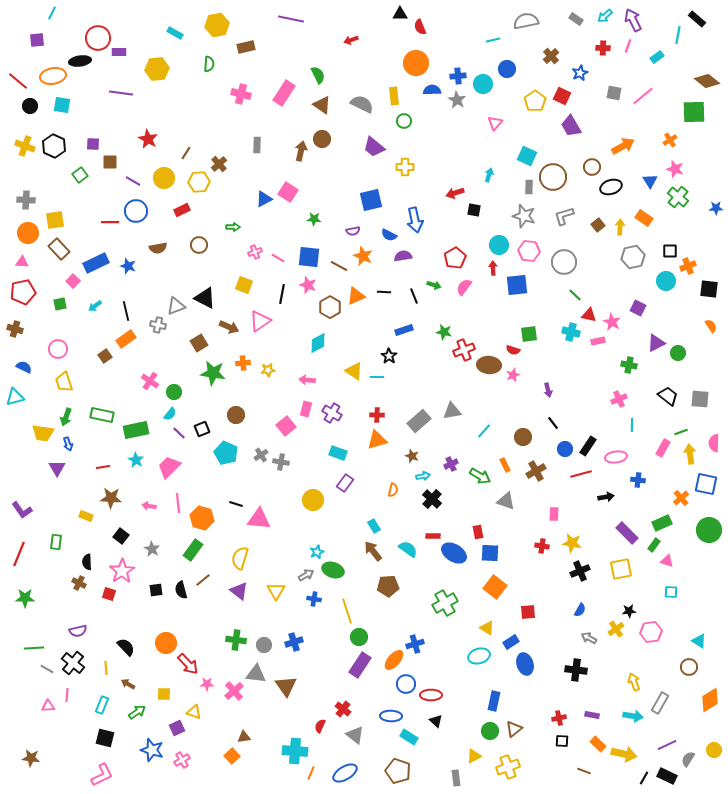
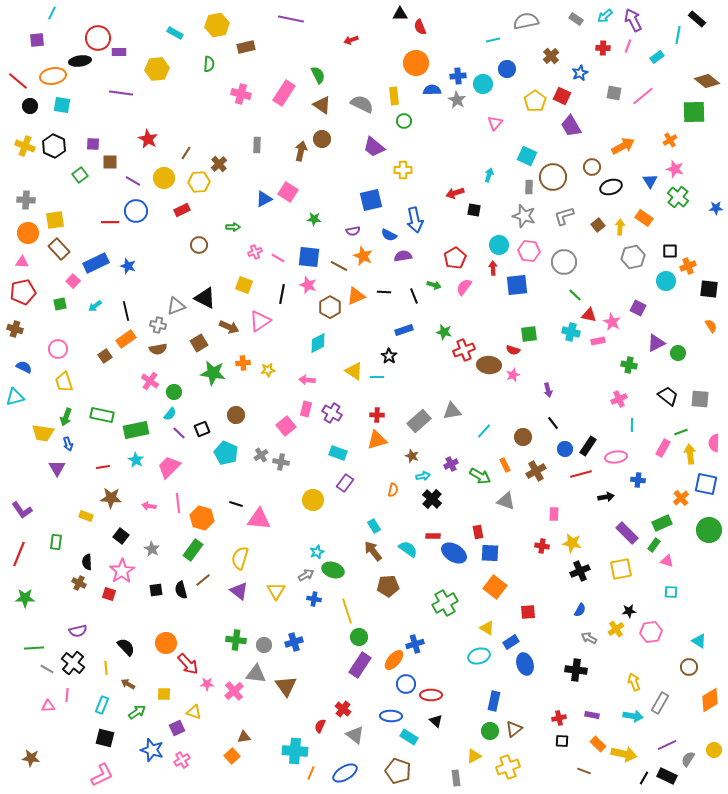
yellow cross at (405, 167): moved 2 px left, 3 px down
brown semicircle at (158, 248): moved 101 px down
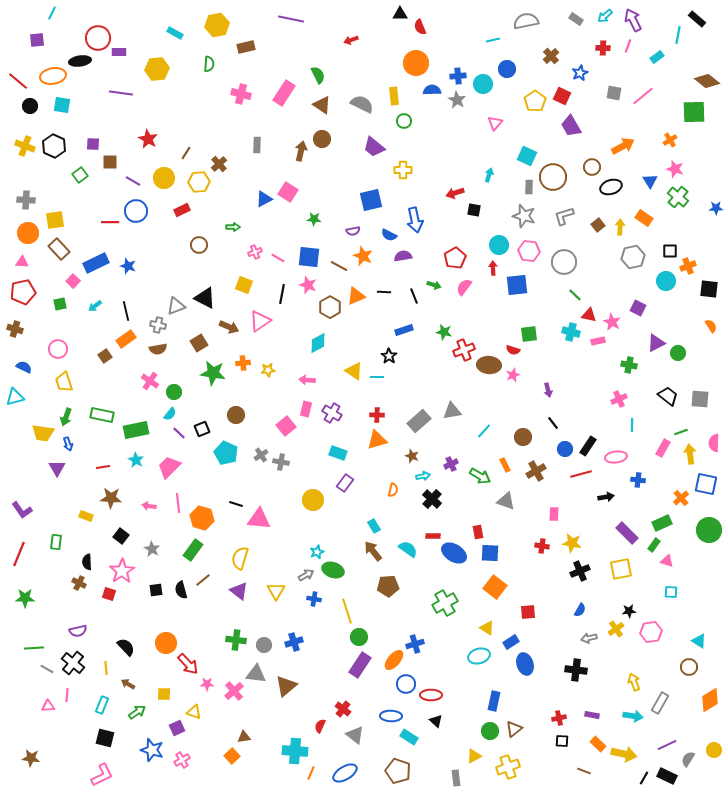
gray arrow at (589, 638): rotated 42 degrees counterclockwise
brown triangle at (286, 686): rotated 25 degrees clockwise
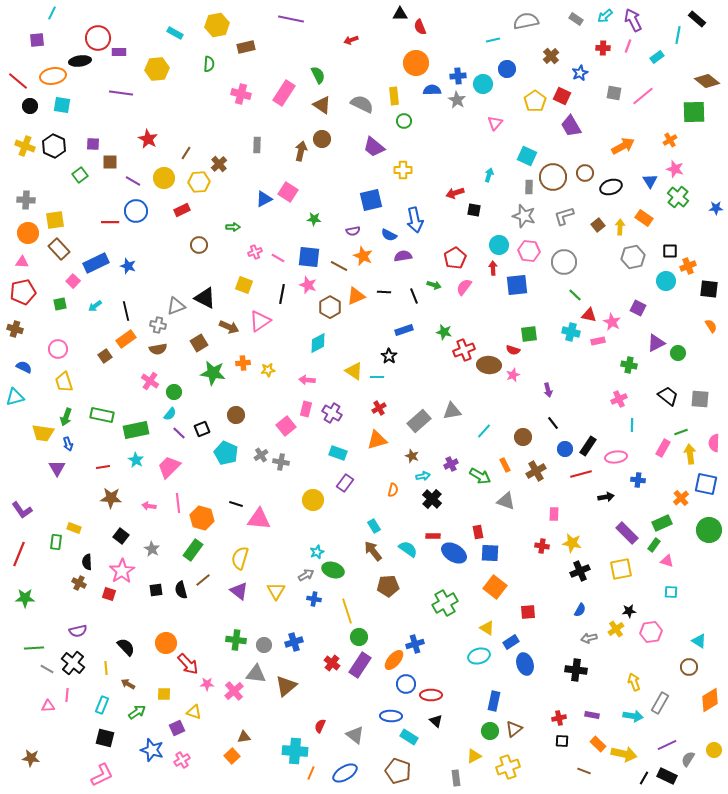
brown circle at (592, 167): moved 7 px left, 6 px down
red cross at (377, 415): moved 2 px right, 7 px up; rotated 32 degrees counterclockwise
yellow rectangle at (86, 516): moved 12 px left, 12 px down
red cross at (343, 709): moved 11 px left, 46 px up
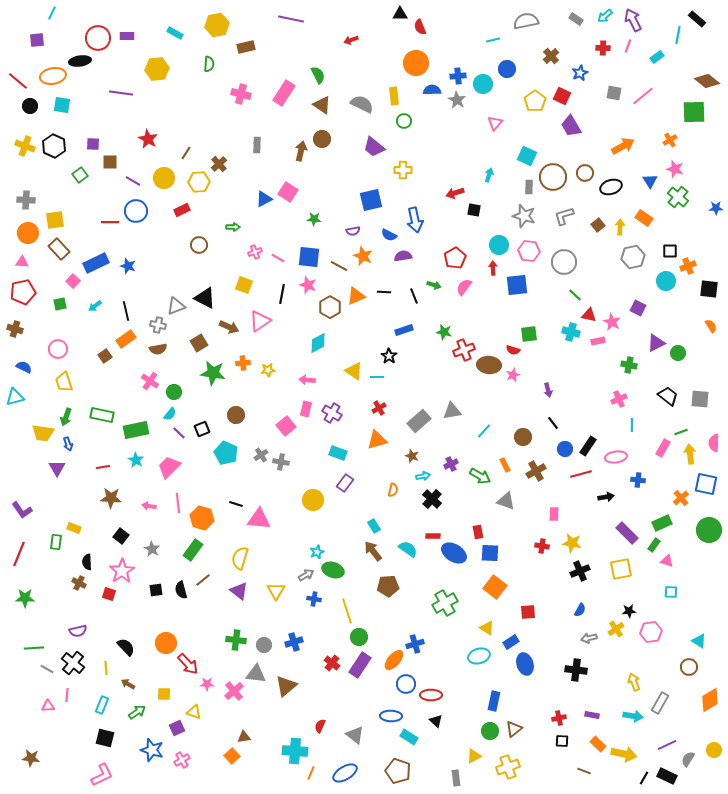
purple rectangle at (119, 52): moved 8 px right, 16 px up
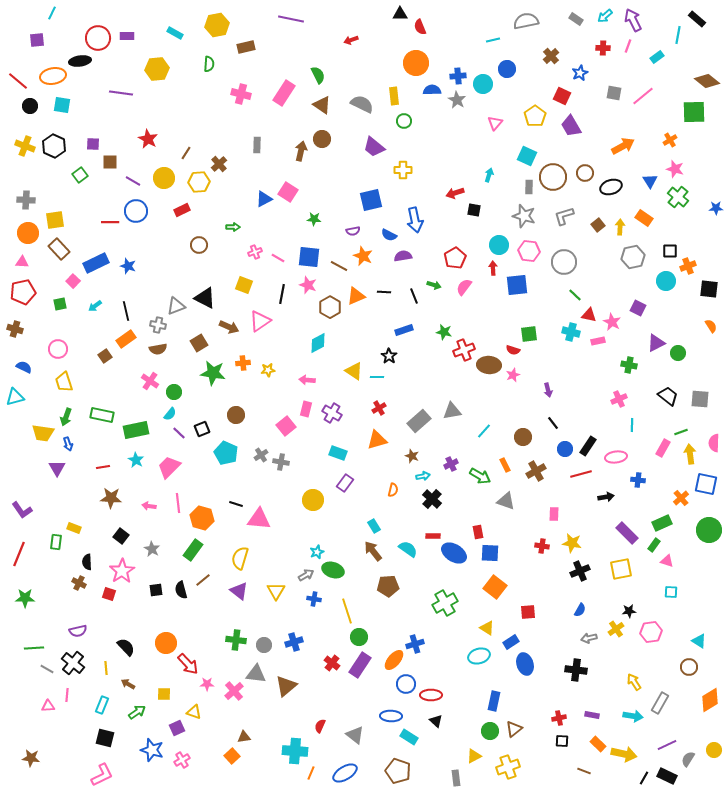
yellow pentagon at (535, 101): moved 15 px down
yellow arrow at (634, 682): rotated 12 degrees counterclockwise
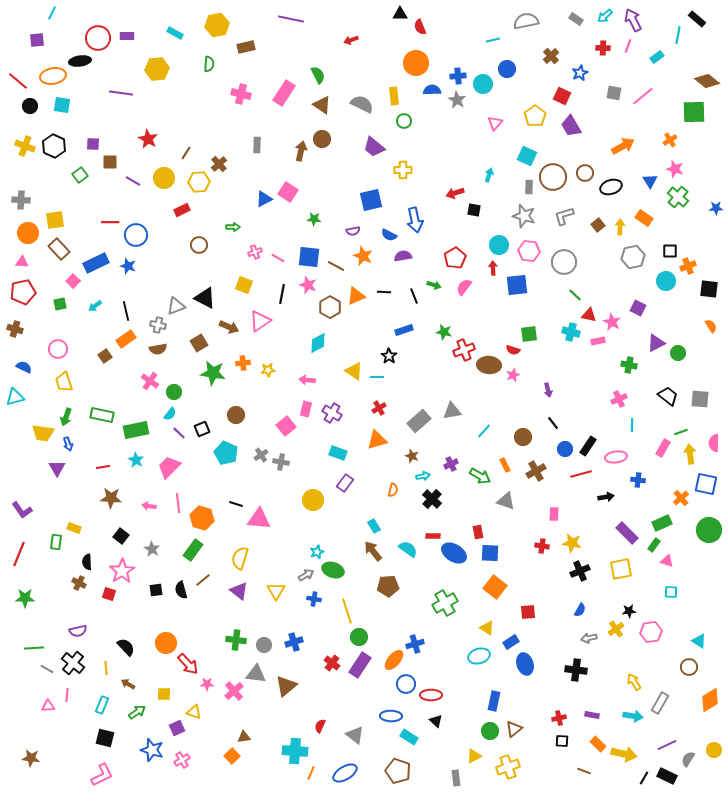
gray cross at (26, 200): moved 5 px left
blue circle at (136, 211): moved 24 px down
brown line at (339, 266): moved 3 px left
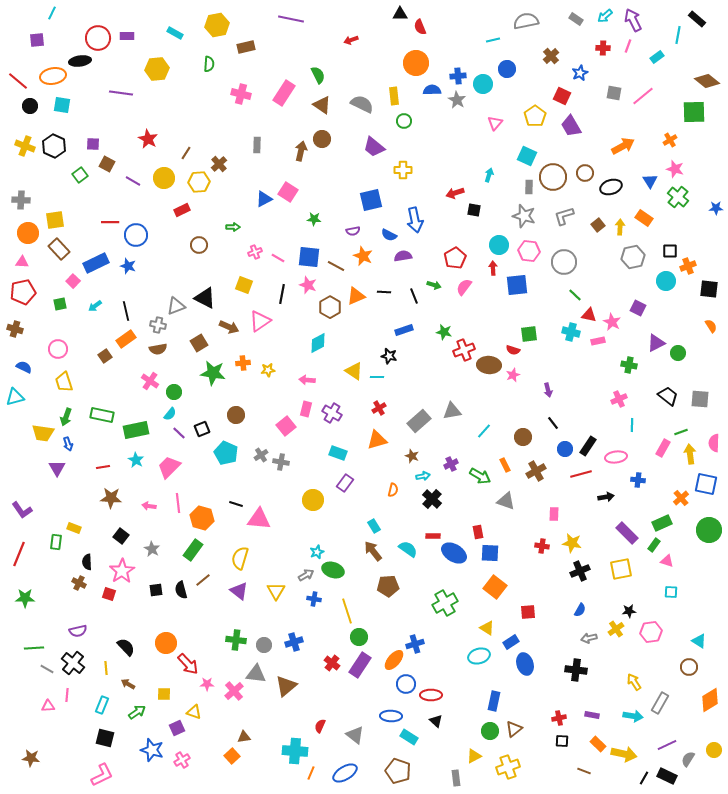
brown square at (110, 162): moved 3 px left, 2 px down; rotated 28 degrees clockwise
black star at (389, 356): rotated 21 degrees counterclockwise
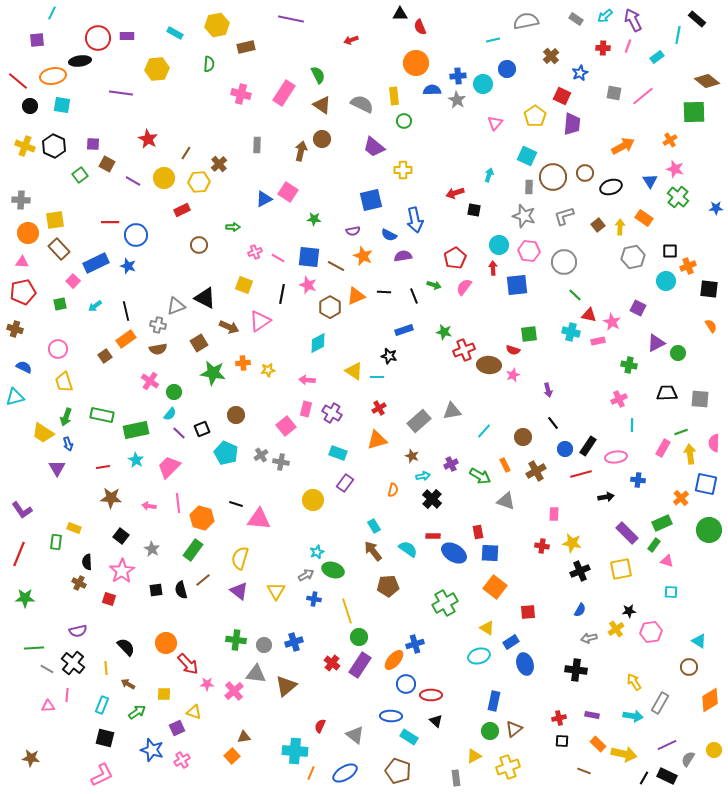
purple trapezoid at (571, 126): moved 1 px right, 2 px up; rotated 145 degrees counterclockwise
black trapezoid at (668, 396): moved 1 px left, 3 px up; rotated 40 degrees counterclockwise
yellow trapezoid at (43, 433): rotated 25 degrees clockwise
red square at (109, 594): moved 5 px down
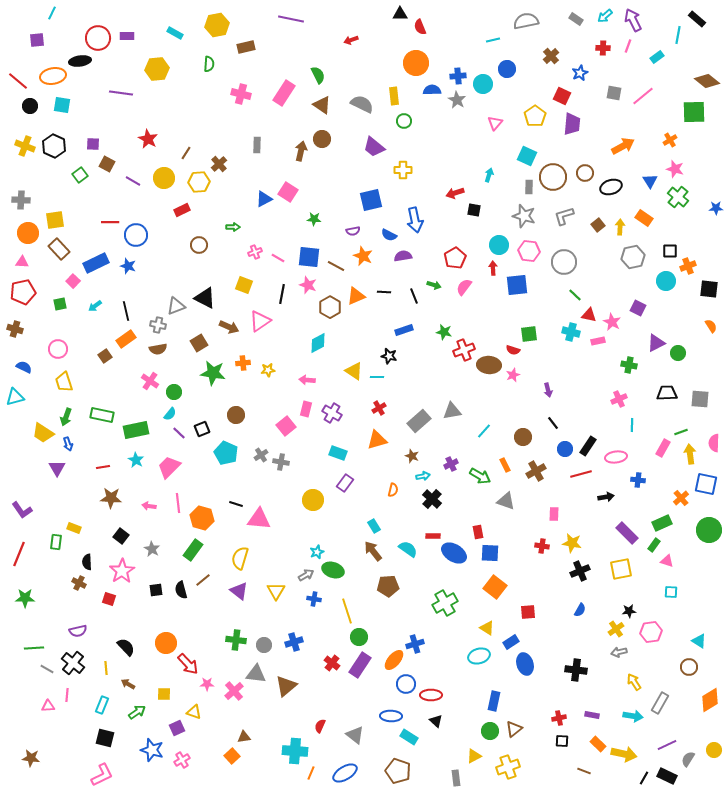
gray arrow at (589, 638): moved 30 px right, 14 px down
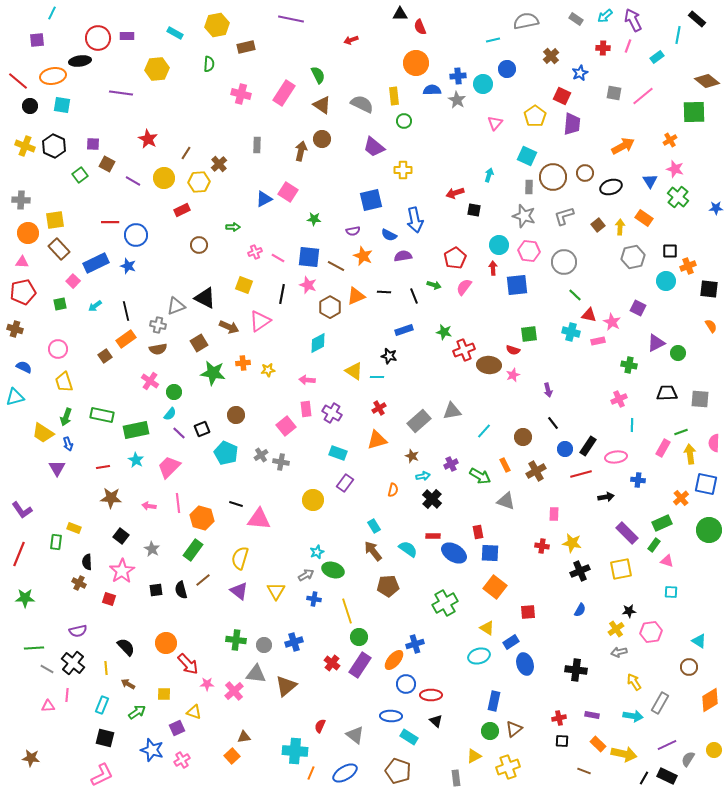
pink rectangle at (306, 409): rotated 21 degrees counterclockwise
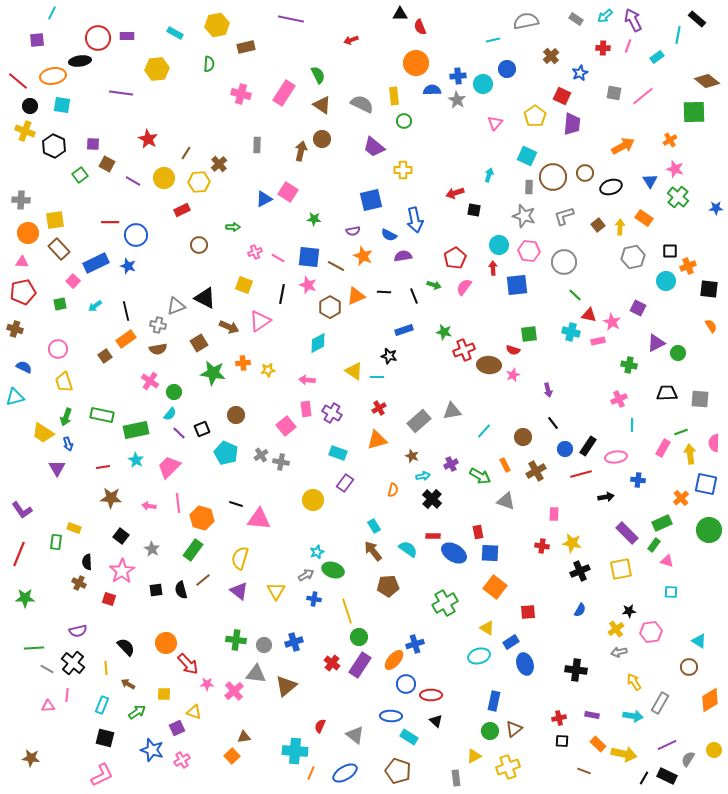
yellow cross at (25, 146): moved 15 px up
